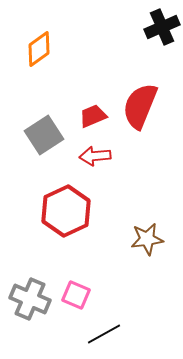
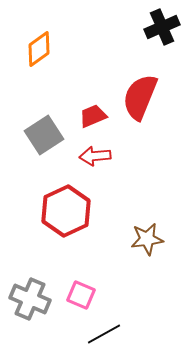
red semicircle: moved 9 px up
pink square: moved 5 px right
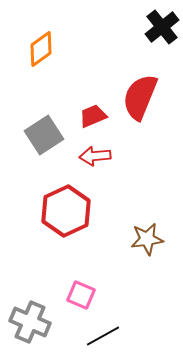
black cross: rotated 16 degrees counterclockwise
orange diamond: moved 2 px right
gray cross: moved 23 px down
black line: moved 1 px left, 2 px down
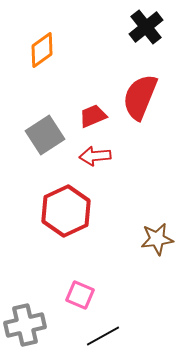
black cross: moved 16 px left
orange diamond: moved 1 px right, 1 px down
gray square: moved 1 px right
brown star: moved 10 px right
pink square: moved 1 px left
gray cross: moved 5 px left, 3 px down; rotated 36 degrees counterclockwise
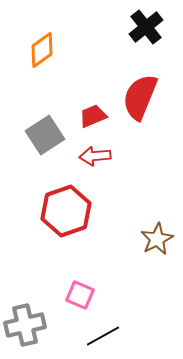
red hexagon: rotated 6 degrees clockwise
brown star: rotated 20 degrees counterclockwise
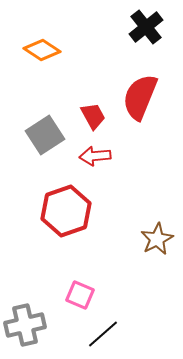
orange diamond: rotated 69 degrees clockwise
red trapezoid: rotated 84 degrees clockwise
black line: moved 2 px up; rotated 12 degrees counterclockwise
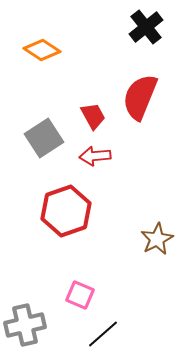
gray square: moved 1 px left, 3 px down
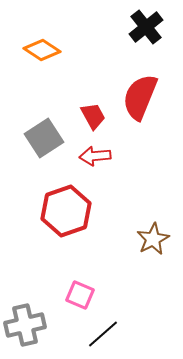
brown star: moved 4 px left
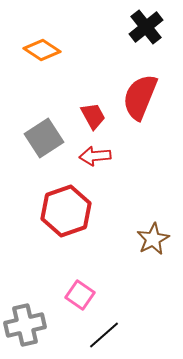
pink square: rotated 12 degrees clockwise
black line: moved 1 px right, 1 px down
